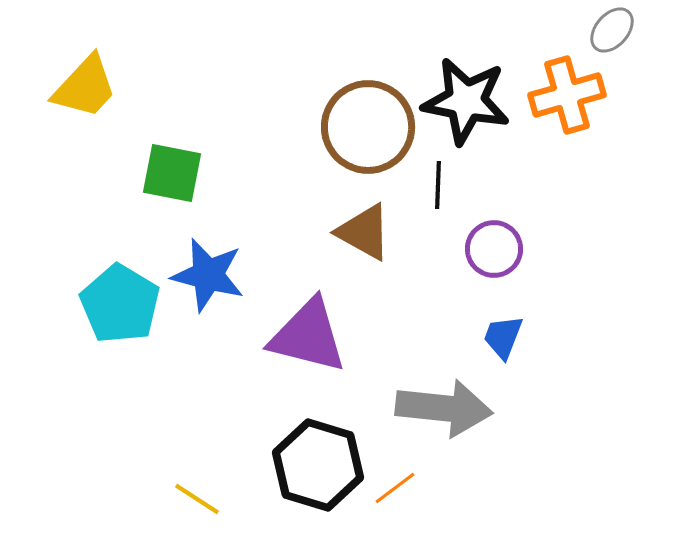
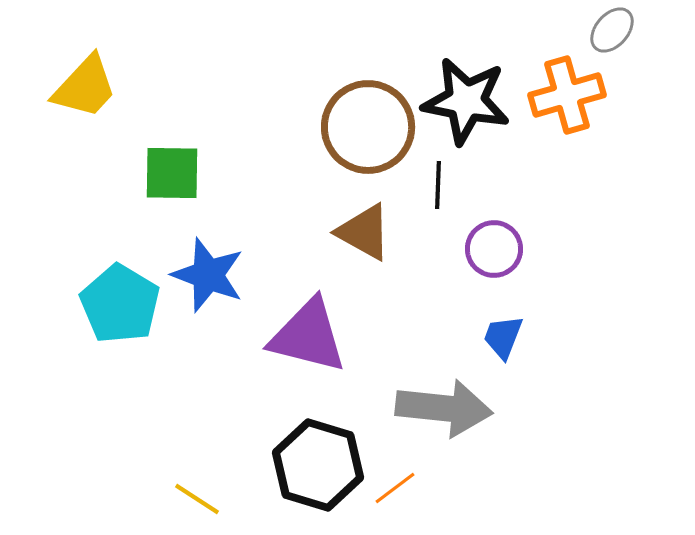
green square: rotated 10 degrees counterclockwise
blue star: rotated 6 degrees clockwise
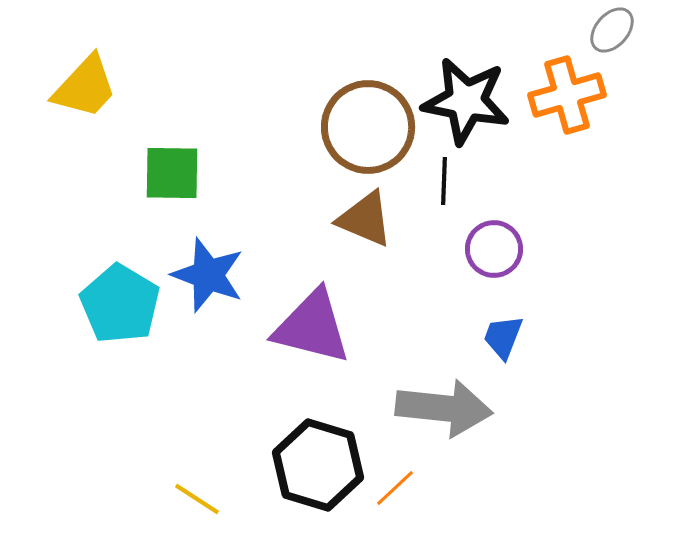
black line: moved 6 px right, 4 px up
brown triangle: moved 1 px right, 13 px up; rotated 6 degrees counterclockwise
purple triangle: moved 4 px right, 9 px up
orange line: rotated 6 degrees counterclockwise
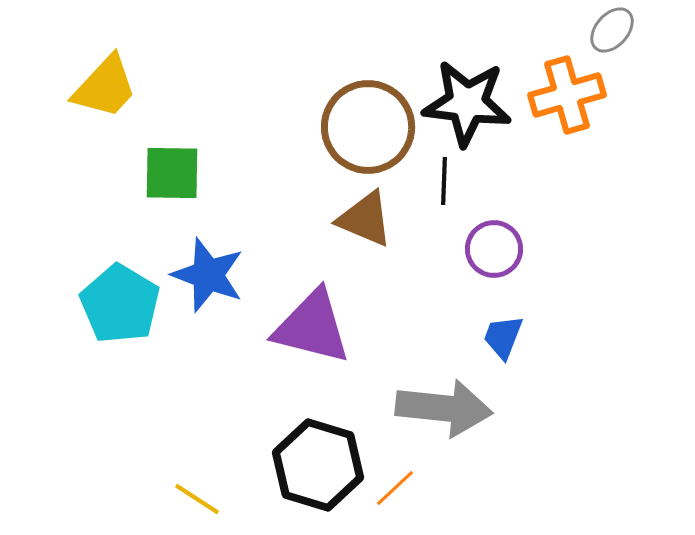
yellow trapezoid: moved 20 px right
black star: moved 1 px right, 2 px down; rotated 4 degrees counterclockwise
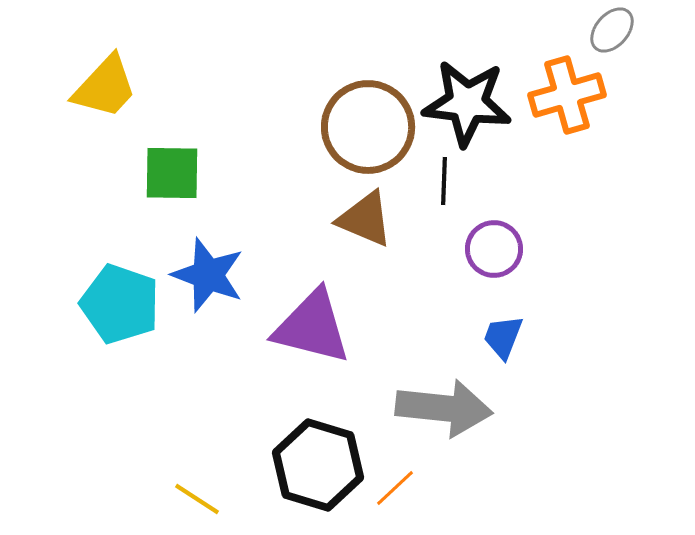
cyan pentagon: rotated 12 degrees counterclockwise
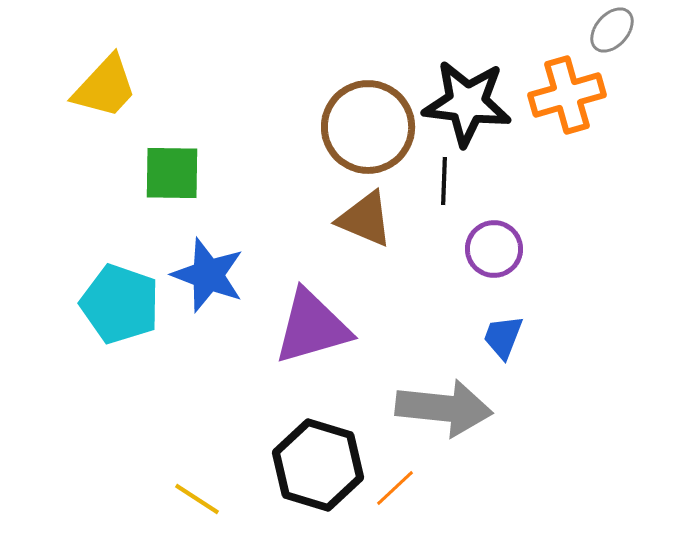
purple triangle: rotated 30 degrees counterclockwise
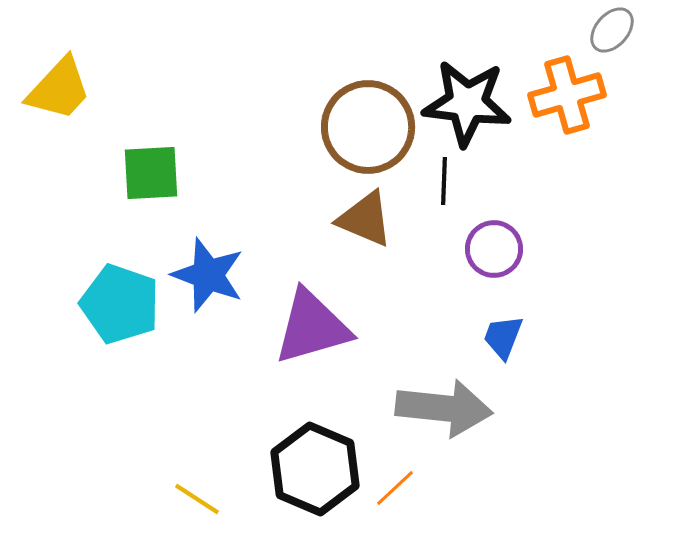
yellow trapezoid: moved 46 px left, 2 px down
green square: moved 21 px left; rotated 4 degrees counterclockwise
black hexagon: moved 3 px left, 4 px down; rotated 6 degrees clockwise
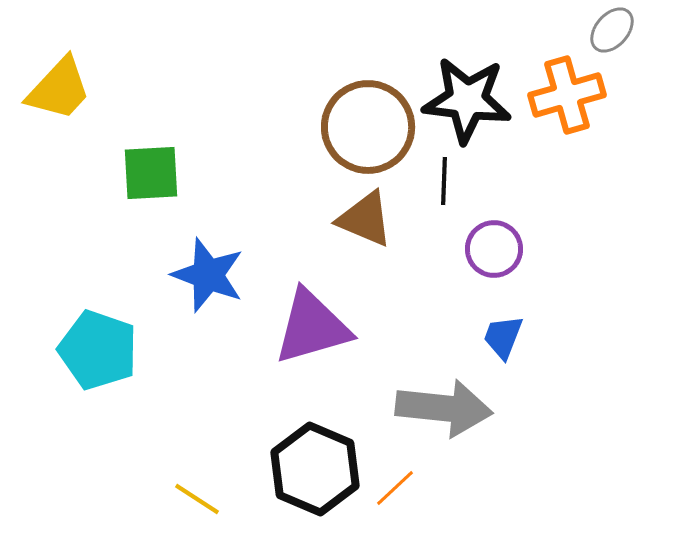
black star: moved 3 px up
cyan pentagon: moved 22 px left, 46 px down
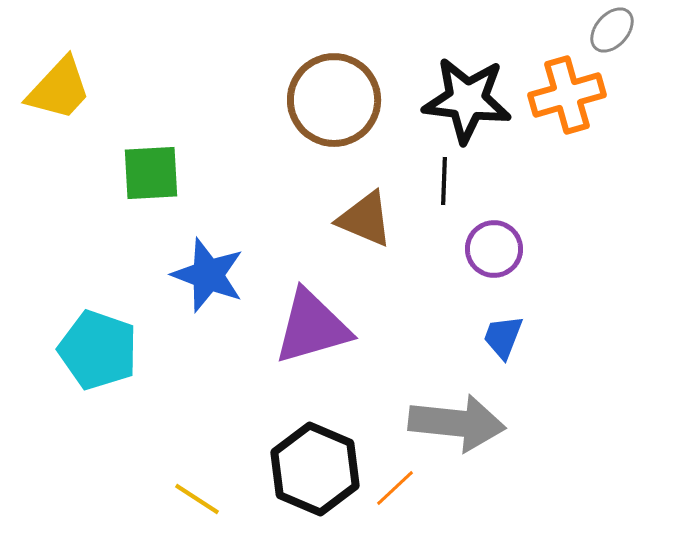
brown circle: moved 34 px left, 27 px up
gray arrow: moved 13 px right, 15 px down
